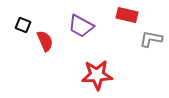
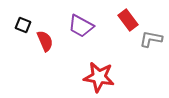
red rectangle: moved 1 px right, 5 px down; rotated 40 degrees clockwise
red star: moved 2 px right, 2 px down; rotated 12 degrees clockwise
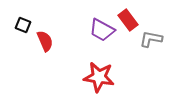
purple trapezoid: moved 21 px right, 4 px down
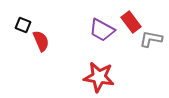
red rectangle: moved 3 px right, 2 px down
red semicircle: moved 4 px left
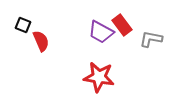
red rectangle: moved 9 px left, 3 px down
purple trapezoid: moved 1 px left, 2 px down
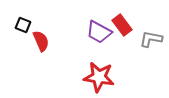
purple trapezoid: moved 2 px left
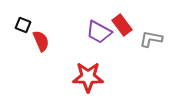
red star: moved 11 px left; rotated 8 degrees counterclockwise
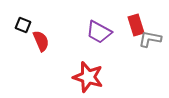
red rectangle: moved 14 px right; rotated 20 degrees clockwise
gray L-shape: moved 1 px left
red star: rotated 16 degrees clockwise
